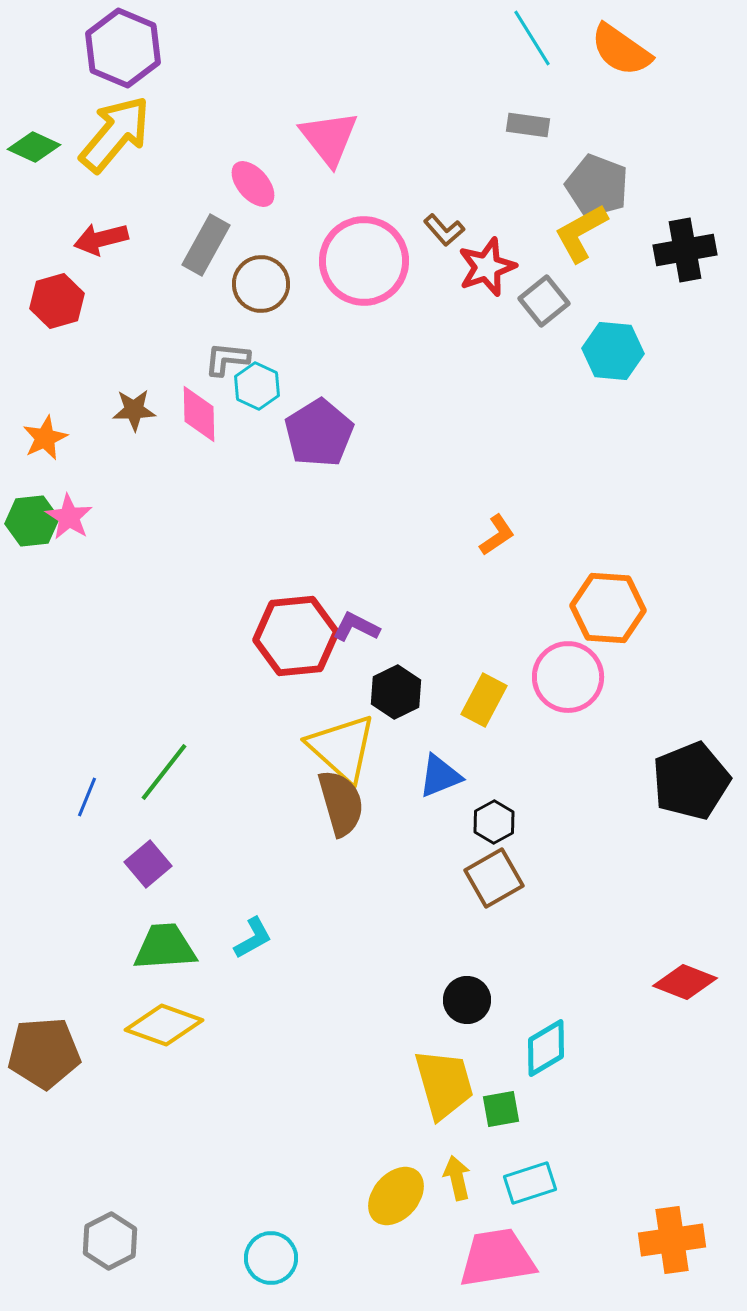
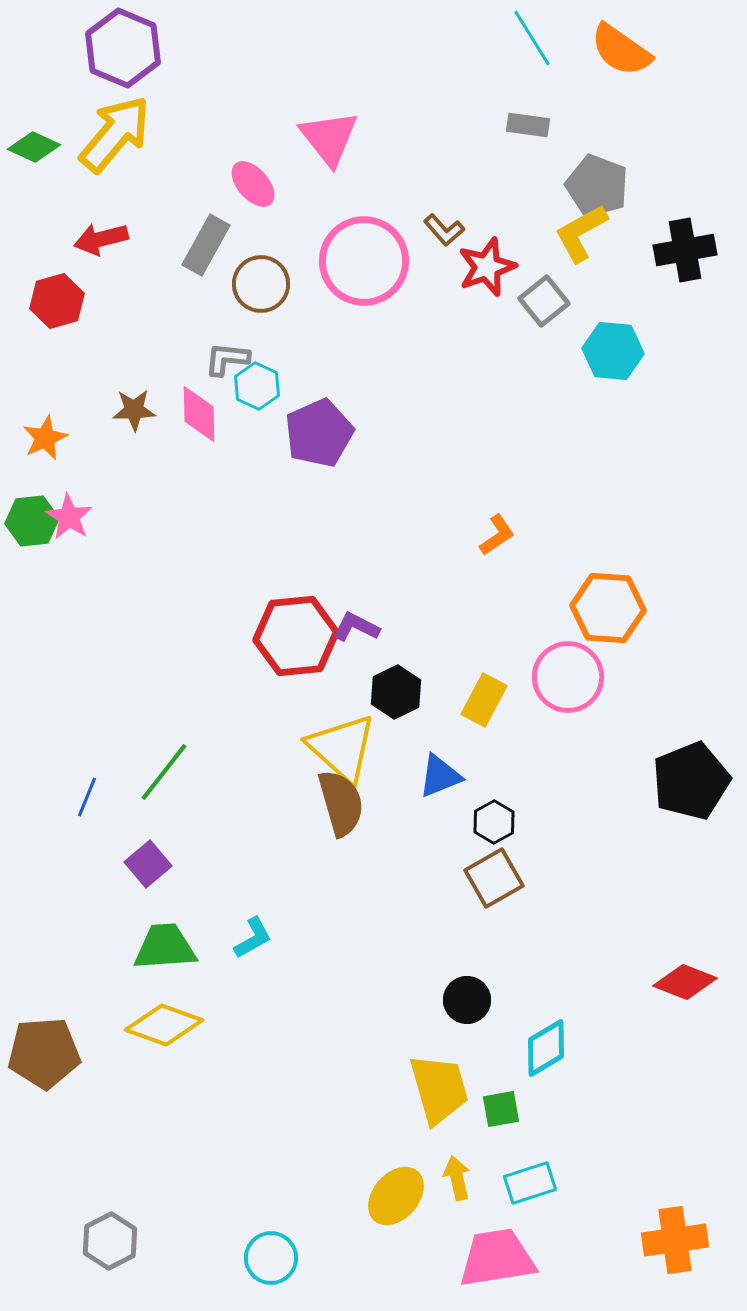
purple pentagon at (319, 433): rotated 8 degrees clockwise
yellow trapezoid at (444, 1084): moved 5 px left, 5 px down
orange cross at (672, 1240): moved 3 px right
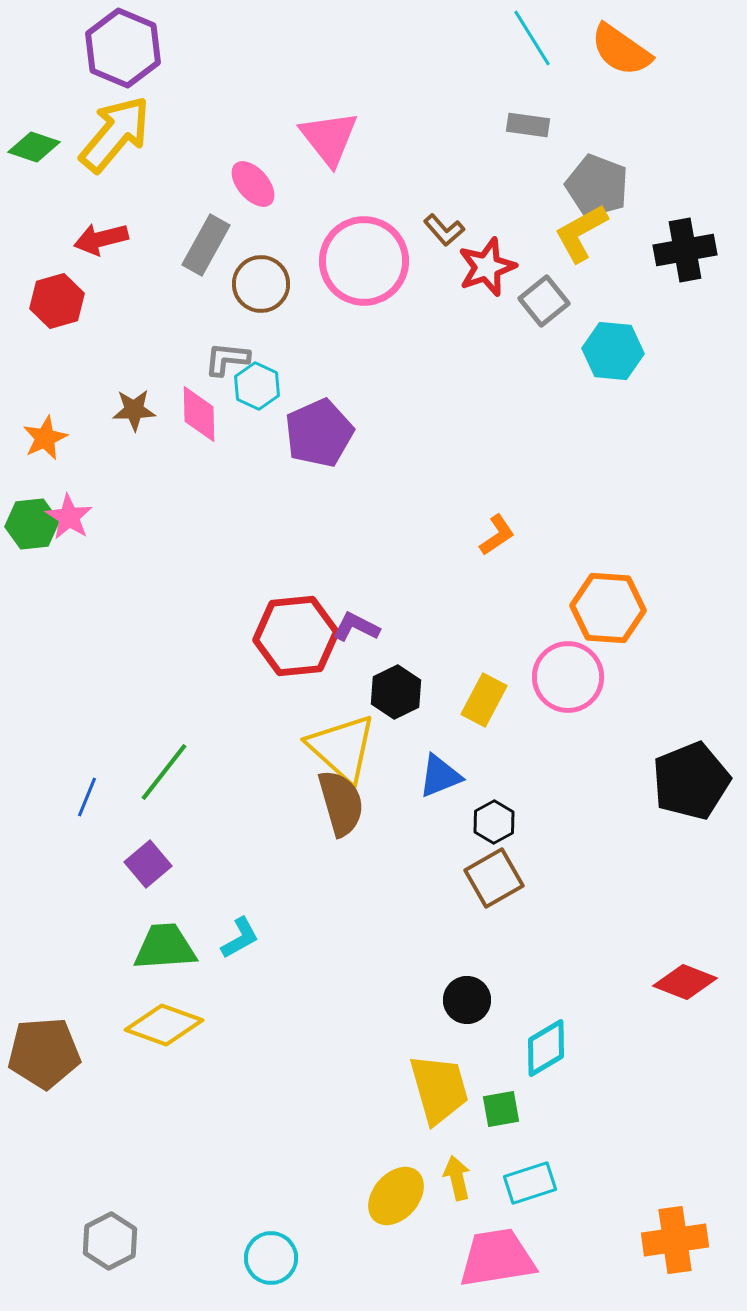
green diamond at (34, 147): rotated 6 degrees counterclockwise
green hexagon at (32, 521): moved 3 px down
cyan L-shape at (253, 938): moved 13 px left
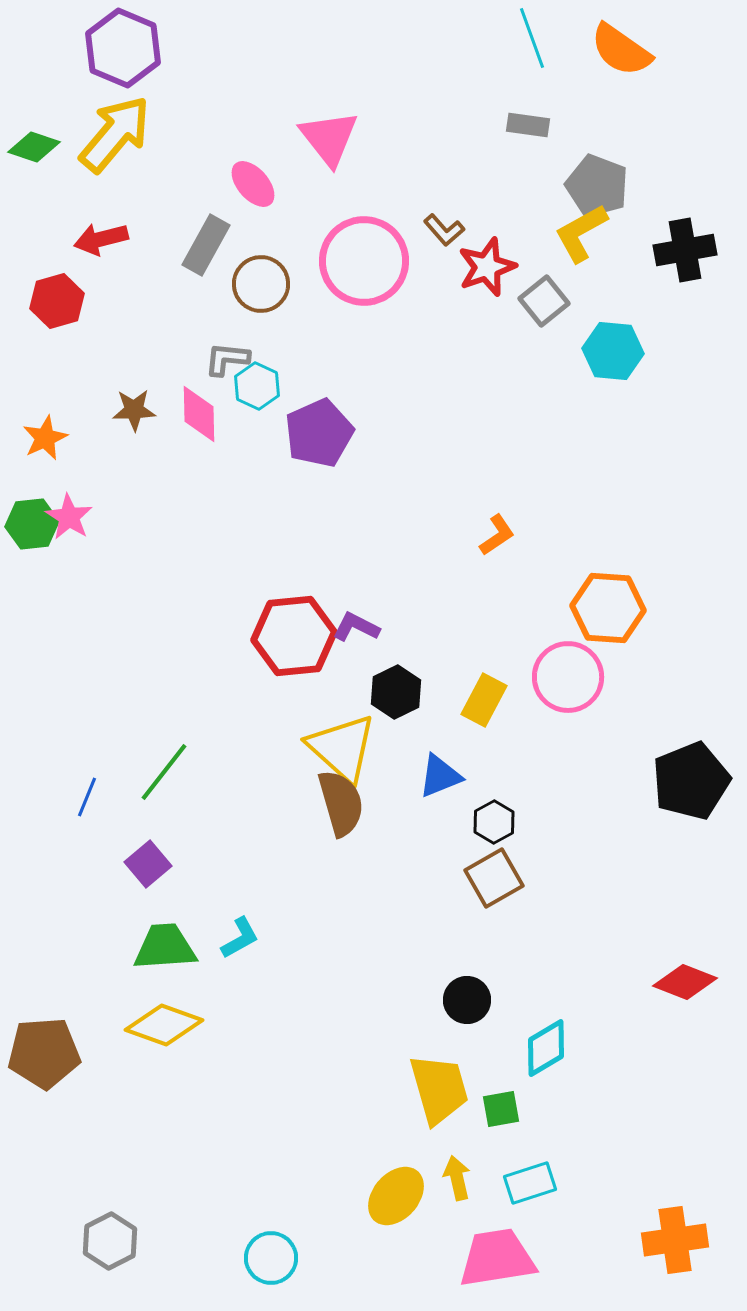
cyan line at (532, 38): rotated 12 degrees clockwise
red hexagon at (296, 636): moved 2 px left
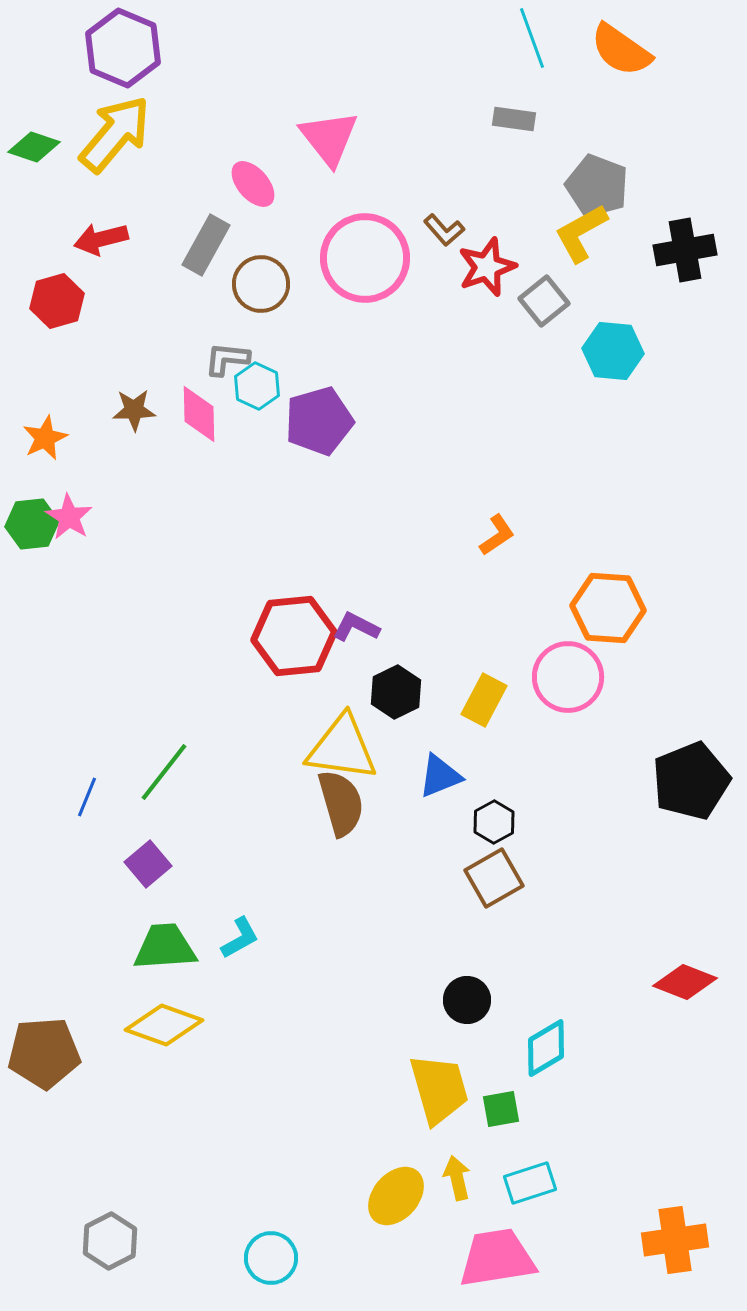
gray rectangle at (528, 125): moved 14 px left, 6 px up
pink circle at (364, 261): moved 1 px right, 3 px up
purple pentagon at (319, 433): moved 12 px up; rotated 8 degrees clockwise
yellow triangle at (342, 748): rotated 34 degrees counterclockwise
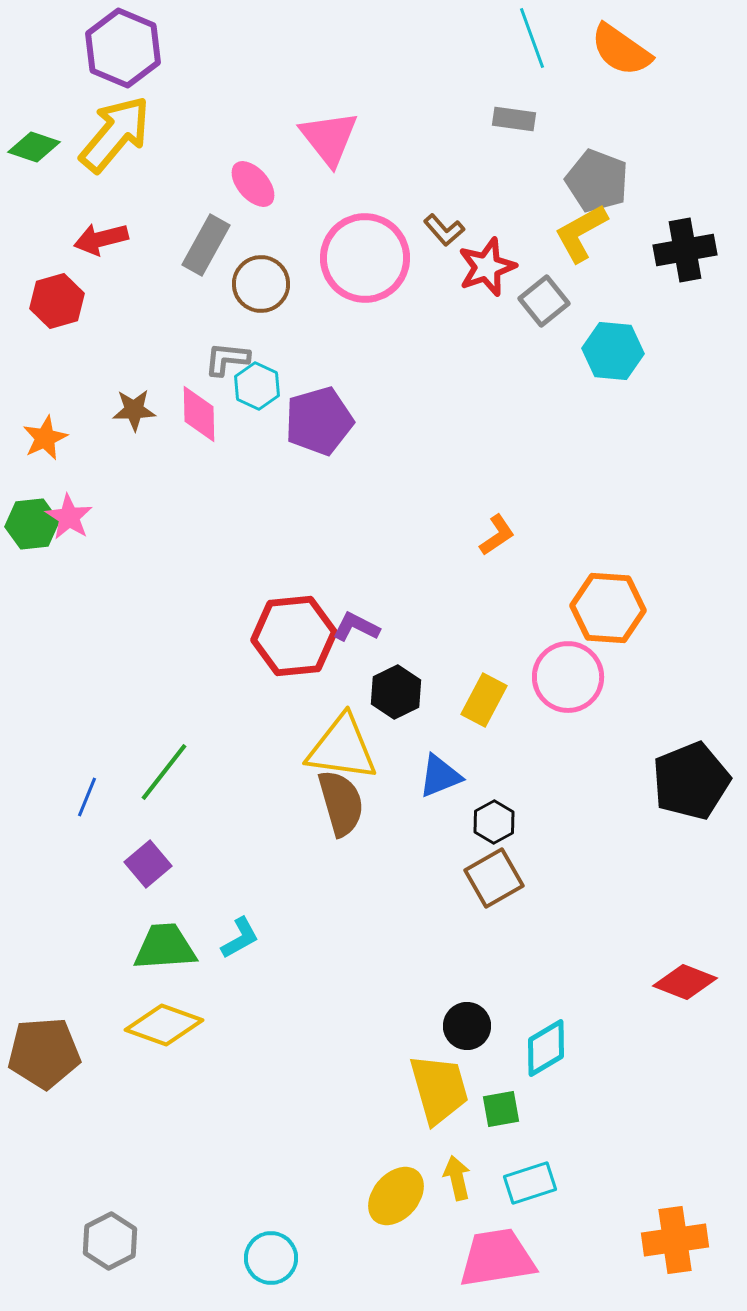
gray pentagon at (597, 186): moved 5 px up
black circle at (467, 1000): moved 26 px down
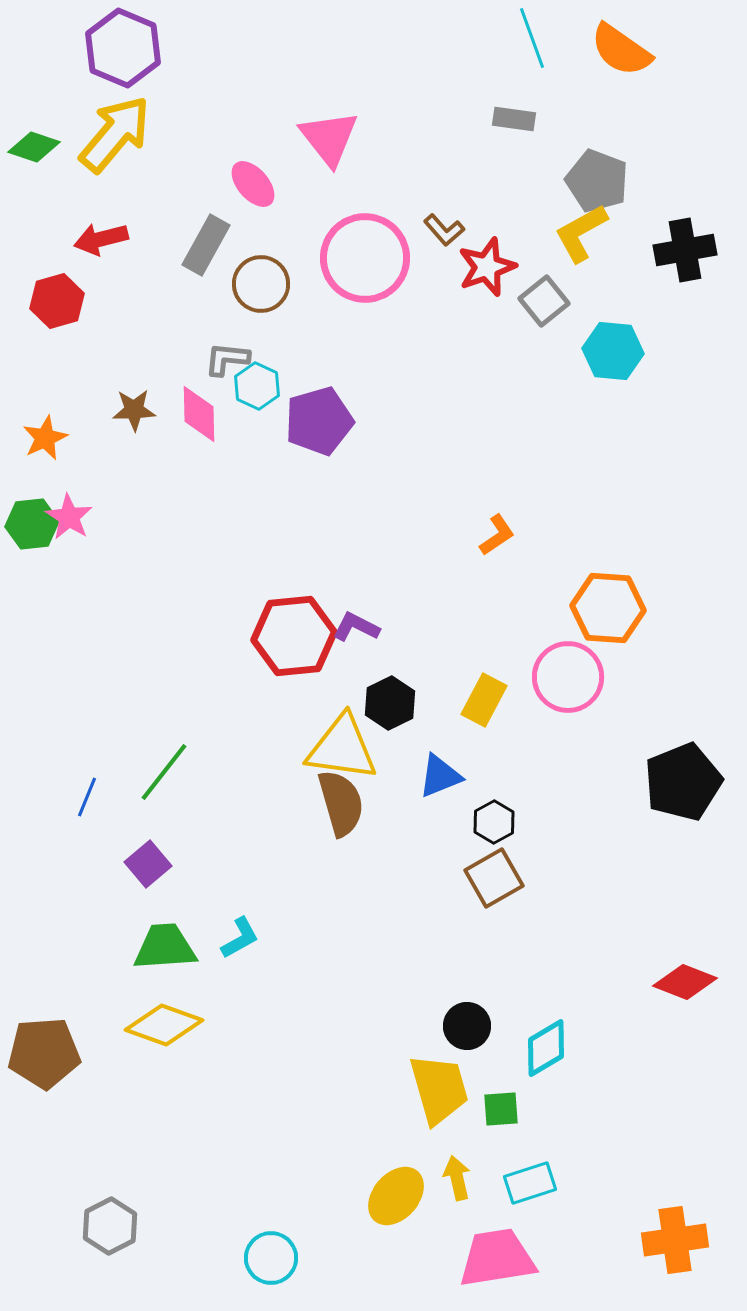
black hexagon at (396, 692): moved 6 px left, 11 px down
black pentagon at (691, 781): moved 8 px left, 1 px down
green square at (501, 1109): rotated 6 degrees clockwise
gray hexagon at (110, 1241): moved 15 px up
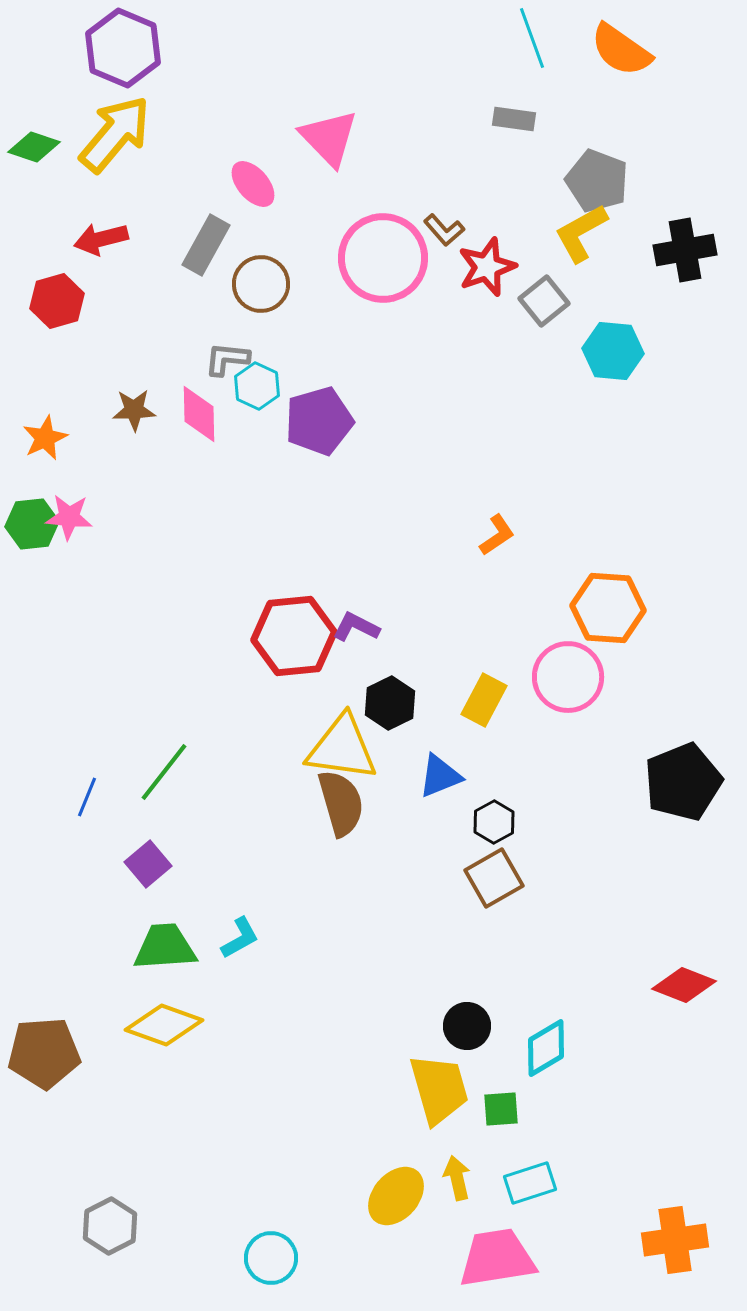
pink triangle at (329, 138): rotated 6 degrees counterclockwise
pink circle at (365, 258): moved 18 px right
pink star at (69, 517): rotated 27 degrees counterclockwise
red diamond at (685, 982): moved 1 px left, 3 px down
